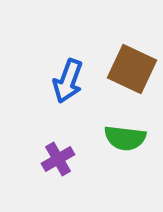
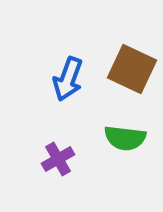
blue arrow: moved 2 px up
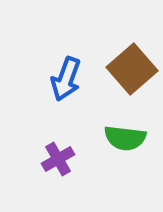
brown square: rotated 24 degrees clockwise
blue arrow: moved 2 px left
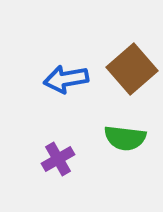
blue arrow: rotated 60 degrees clockwise
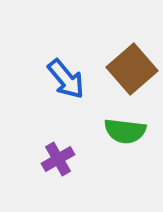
blue arrow: rotated 120 degrees counterclockwise
green semicircle: moved 7 px up
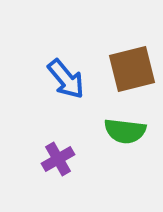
brown square: rotated 27 degrees clockwise
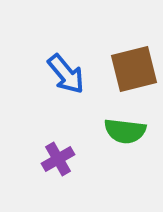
brown square: moved 2 px right
blue arrow: moved 5 px up
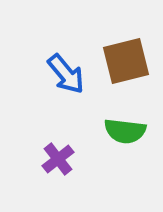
brown square: moved 8 px left, 8 px up
purple cross: rotated 8 degrees counterclockwise
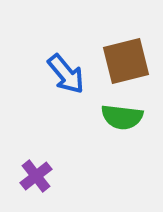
green semicircle: moved 3 px left, 14 px up
purple cross: moved 22 px left, 17 px down
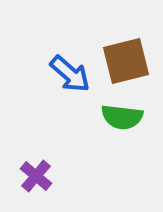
blue arrow: moved 4 px right; rotated 9 degrees counterclockwise
purple cross: rotated 12 degrees counterclockwise
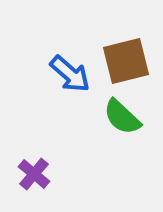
green semicircle: rotated 36 degrees clockwise
purple cross: moved 2 px left, 2 px up
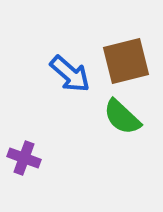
purple cross: moved 10 px left, 16 px up; rotated 20 degrees counterclockwise
